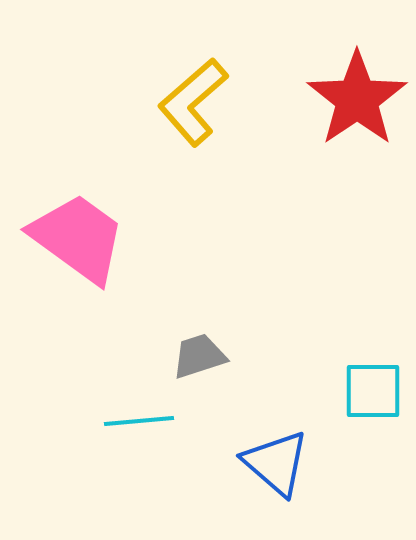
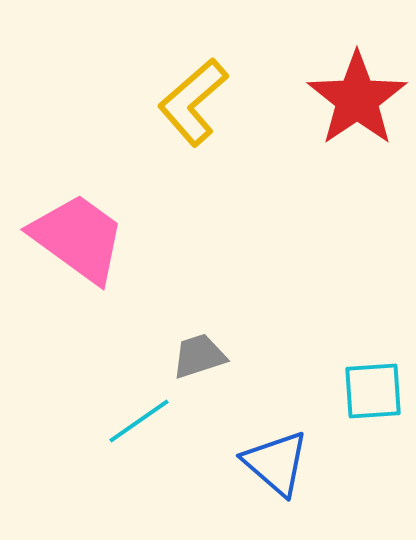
cyan square: rotated 4 degrees counterclockwise
cyan line: rotated 30 degrees counterclockwise
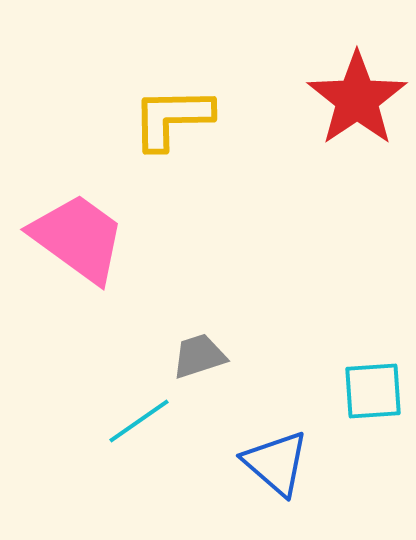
yellow L-shape: moved 21 px left, 16 px down; rotated 40 degrees clockwise
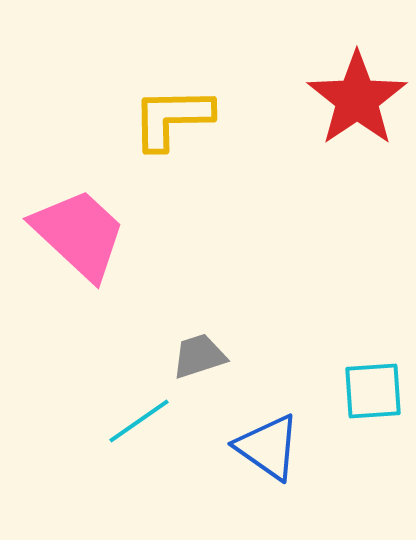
pink trapezoid: moved 1 px right, 4 px up; rotated 7 degrees clockwise
blue triangle: moved 8 px left, 16 px up; rotated 6 degrees counterclockwise
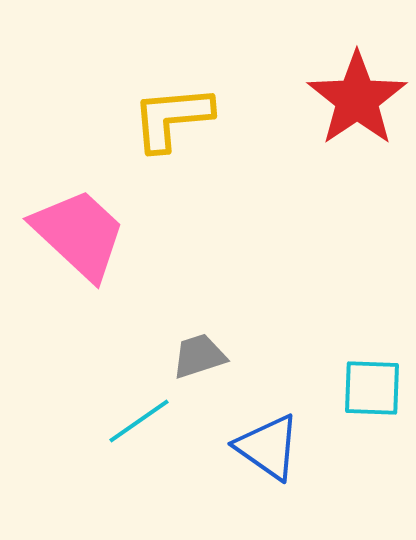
yellow L-shape: rotated 4 degrees counterclockwise
cyan square: moved 1 px left, 3 px up; rotated 6 degrees clockwise
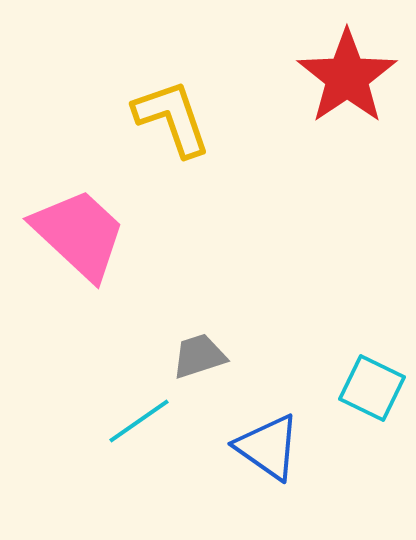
red star: moved 10 px left, 22 px up
yellow L-shape: rotated 76 degrees clockwise
cyan square: rotated 24 degrees clockwise
